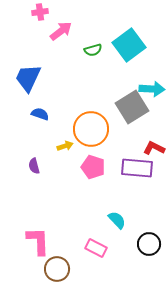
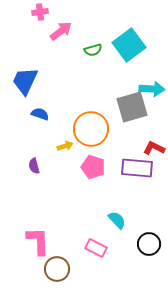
blue trapezoid: moved 3 px left, 3 px down
gray square: rotated 16 degrees clockwise
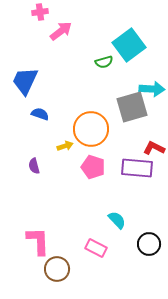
green semicircle: moved 11 px right, 12 px down
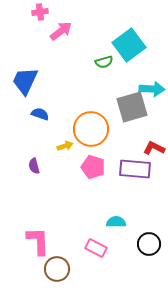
purple rectangle: moved 2 px left, 1 px down
cyan semicircle: moved 1 px left, 2 px down; rotated 48 degrees counterclockwise
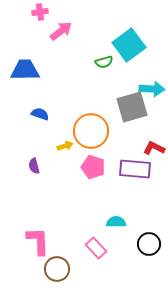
blue trapezoid: moved 11 px up; rotated 64 degrees clockwise
orange circle: moved 2 px down
pink rectangle: rotated 20 degrees clockwise
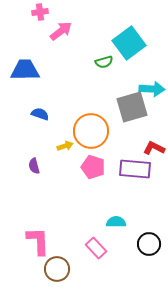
cyan square: moved 2 px up
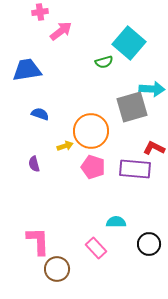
cyan square: rotated 12 degrees counterclockwise
blue trapezoid: moved 2 px right; rotated 8 degrees counterclockwise
purple semicircle: moved 2 px up
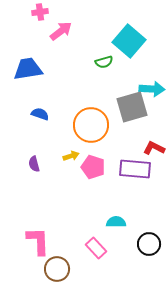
cyan square: moved 2 px up
blue trapezoid: moved 1 px right, 1 px up
orange circle: moved 6 px up
yellow arrow: moved 6 px right, 10 px down
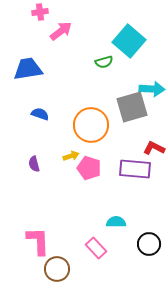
pink pentagon: moved 4 px left, 1 px down
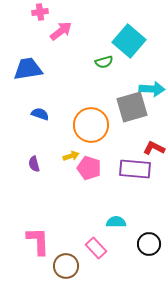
brown circle: moved 9 px right, 3 px up
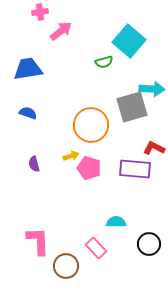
blue semicircle: moved 12 px left, 1 px up
